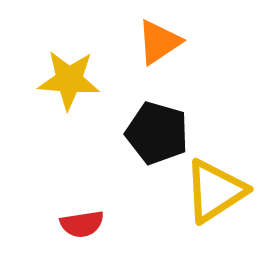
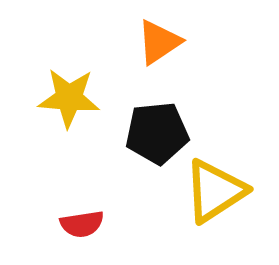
yellow star: moved 18 px down
black pentagon: rotated 22 degrees counterclockwise
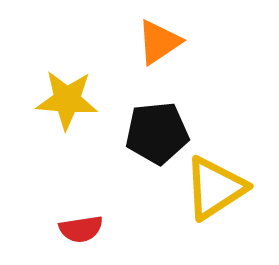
yellow star: moved 2 px left, 2 px down
yellow triangle: moved 3 px up
red semicircle: moved 1 px left, 5 px down
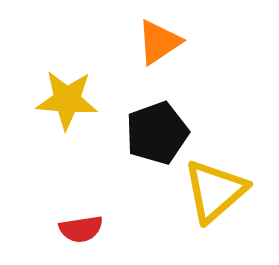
black pentagon: rotated 14 degrees counterclockwise
yellow triangle: moved 3 px down; rotated 8 degrees counterclockwise
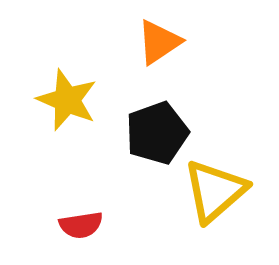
yellow star: rotated 18 degrees clockwise
red semicircle: moved 4 px up
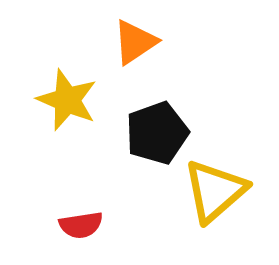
orange triangle: moved 24 px left
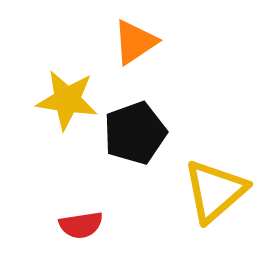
yellow star: rotated 14 degrees counterclockwise
black pentagon: moved 22 px left
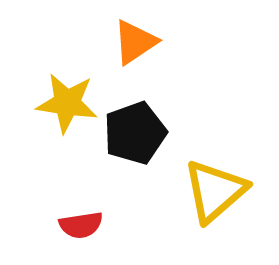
yellow star: moved 3 px down
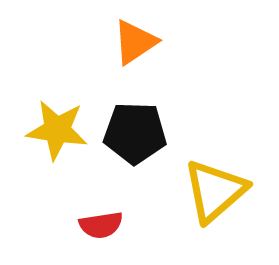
yellow star: moved 10 px left, 27 px down
black pentagon: rotated 22 degrees clockwise
red semicircle: moved 20 px right
